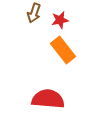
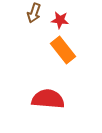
red star: rotated 18 degrees clockwise
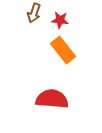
red semicircle: moved 4 px right
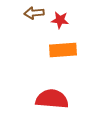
brown arrow: rotated 66 degrees clockwise
orange rectangle: rotated 56 degrees counterclockwise
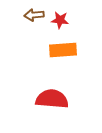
brown arrow: moved 2 px down
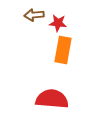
red star: moved 2 px left, 3 px down
orange rectangle: rotated 76 degrees counterclockwise
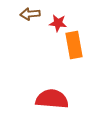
brown arrow: moved 4 px left, 1 px up
orange rectangle: moved 11 px right, 5 px up; rotated 20 degrees counterclockwise
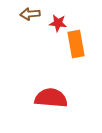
orange rectangle: moved 2 px right, 1 px up
red semicircle: moved 1 px left, 1 px up
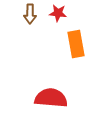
brown arrow: rotated 84 degrees counterclockwise
red star: moved 10 px up
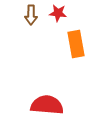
brown arrow: moved 1 px right, 1 px down
red semicircle: moved 4 px left, 7 px down
